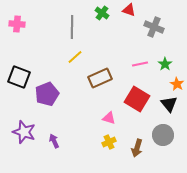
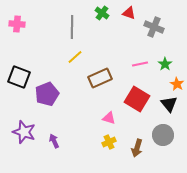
red triangle: moved 3 px down
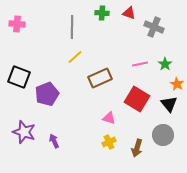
green cross: rotated 32 degrees counterclockwise
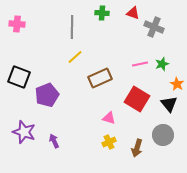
red triangle: moved 4 px right
green star: moved 3 px left; rotated 16 degrees clockwise
purple pentagon: moved 1 px down
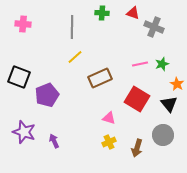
pink cross: moved 6 px right
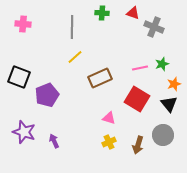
pink line: moved 4 px down
orange star: moved 3 px left; rotated 24 degrees clockwise
brown arrow: moved 1 px right, 3 px up
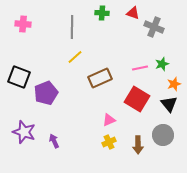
purple pentagon: moved 1 px left, 2 px up
pink triangle: moved 2 px down; rotated 40 degrees counterclockwise
brown arrow: rotated 18 degrees counterclockwise
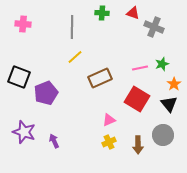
orange star: rotated 16 degrees counterclockwise
